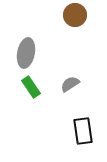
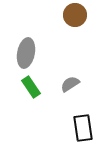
black rectangle: moved 3 px up
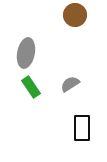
black rectangle: moved 1 px left; rotated 8 degrees clockwise
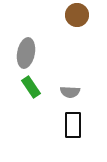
brown circle: moved 2 px right
gray semicircle: moved 8 px down; rotated 144 degrees counterclockwise
black rectangle: moved 9 px left, 3 px up
